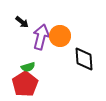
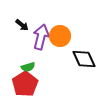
black arrow: moved 3 px down
black diamond: rotated 20 degrees counterclockwise
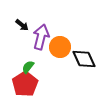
orange circle: moved 11 px down
green semicircle: rotated 144 degrees clockwise
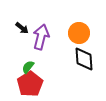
black arrow: moved 3 px down
orange circle: moved 19 px right, 14 px up
black diamond: rotated 20 degrees clockwise
red pentagon: moved 5 px right
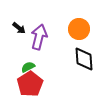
black arrow: moved 3 px left
orange circle: moved 4 px up
purple arrow: moved 2 px left
green semicircle: rotated 24 degrees clockwise
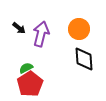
purple arrow: moved 2 px right, 3 px up
green semicircle: moved 2 px left, 1 px down
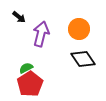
black arrow: moved 11 px up
black diamond: moved 1 px left; rotated 30 degrees counterclockwise
